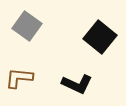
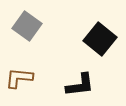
black square: moved 2 px down
black L-shape: moved 3 px right, 1 px down; rotated 32 degrees counterclockwise
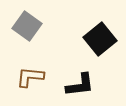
black square: rotated 12 degrees clockwise
brown L-shape: moved 11 px right, 1 px up
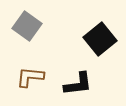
black L-shape: moved 2 px left, 1 px up
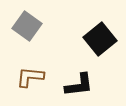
black L-shape: moved 1 px right, 1 px down
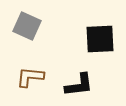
gray square: rotated 12 degrees counterclockwise
black square: rotated 36 degrees clockwise
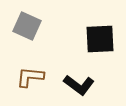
black L-shape: rotated 44 degrees clockwise
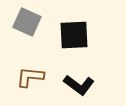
gray square: moved 4 px up
black square: moved 26 px left, 4 px up
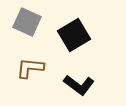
black square: rotated 28 degrees counterclockwise
brown L-shape: moved 9 px up
